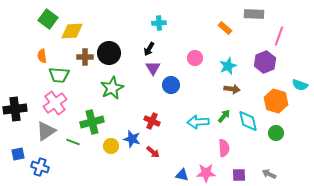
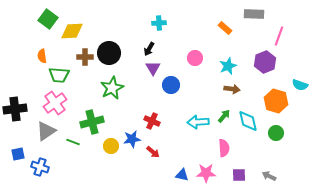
blue star: rotated 24 degrees counterclockwise
gray arrow: moved 2 px down
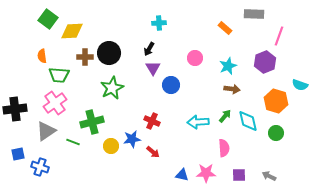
green arrow: moved 1 px right
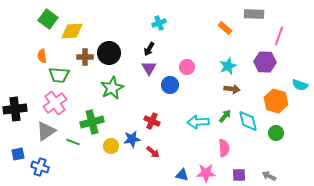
cyan cross: rotated 16 degrees counterclockwise
pink circle: moved 8 px left, 9 px down
purple hexagon: rotated 25 degrees clockwise
purple triangle: moved 4 px left
blue circle: moved 1 px left
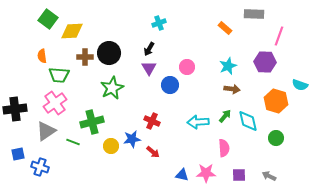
green circle: moved 5 px down
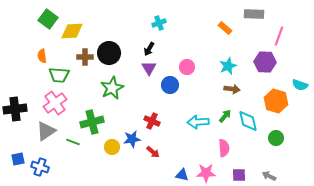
yellow circle: moved 1 px right, 1 px down
blue square: moved 5 px down
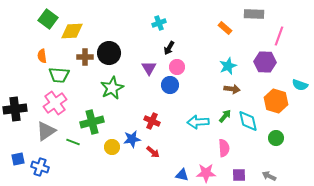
black arrow: moved 20 px right, 1 px up
pink circle: moved 10 px left
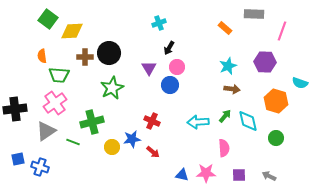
pink line: moved 3 px right, 5 px up
cyan semicircle: moved 2 px up
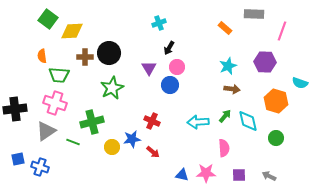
pink cross: rotated 35 degrees counterclockwise
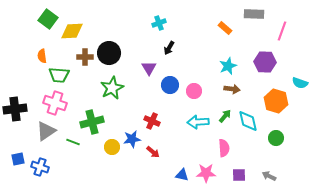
pink circle: moved 17 px right, 24 px down
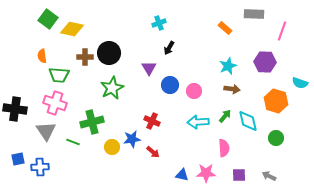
yellow diamond: moved 2 px up; rotated 15 degrees clockwise
black cross: rotated 15 degrees clockwise
gray triangle: rotated 30 degrees counterclockwise
blue cross: rotated 24 degrees counterclockwise
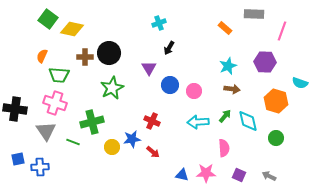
orange semicircle: rotated 32 degrees clockwise
purple square: rotated 24 degrees clockwise
